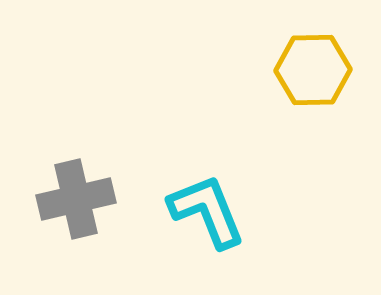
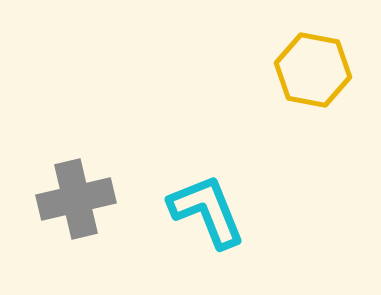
yellow hexagon: rotated 12 degrees clockwise
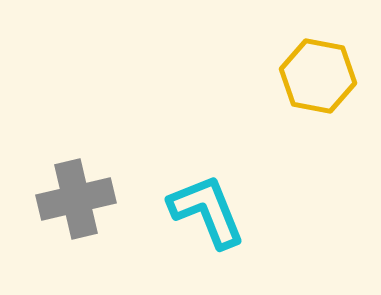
yellow hexagon: moved 5 px right, 6 px down
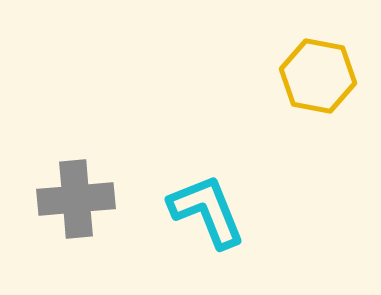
gray cross: rotated 8 degrees clockwise
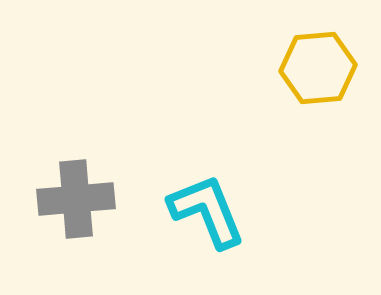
yellow hexagon: moved 8 px up; rotated 16 degrees counterclockwise
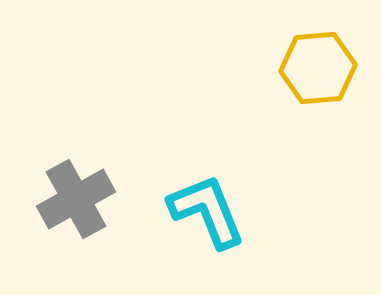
gray cross: rotated 24 degrees counterclockwise
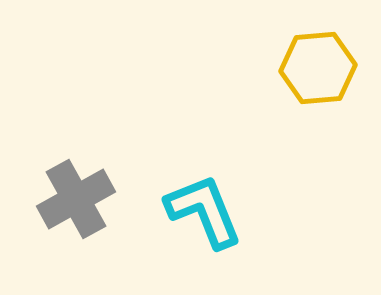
cyan L-shape: moved 3 px left
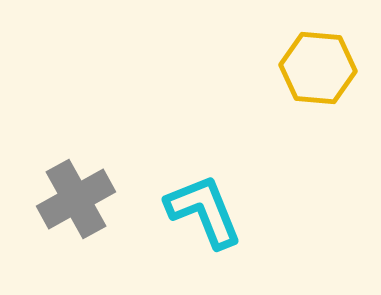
yellow hexagon: rotated 10 degrees clockwise
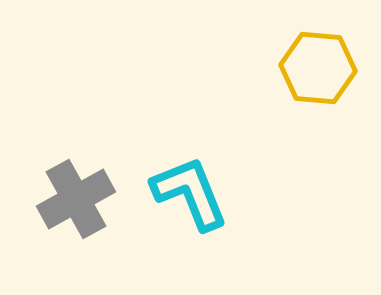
cyan L-shape: moved 14 px left, 18 px up
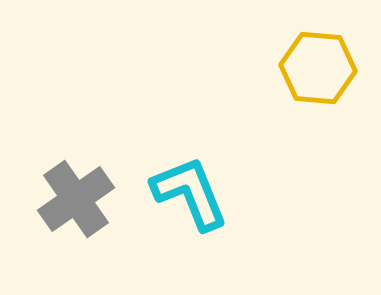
gray cross: rotated 6 degrees counterclockwise
